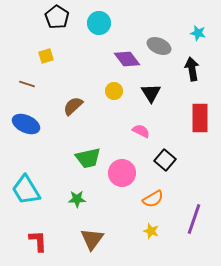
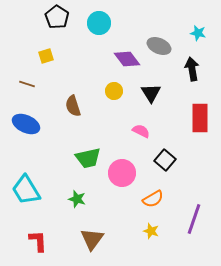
brown semicircle: rotated 65 degrees counterclockwise
green star: rotated 18 degrees clockwise
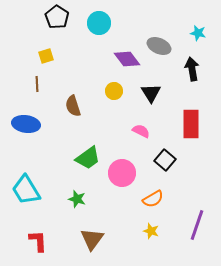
brown line: moved 10 px right; rotated 70 degrees clockwise
red rectangle: moved 9 px left, 6 px down
blue ellipse: rotated 16 degrees counterclockwise
green trapezoid: rotated 24 degrees counterclockwise
purple line: moved 3 px right, 6 px down
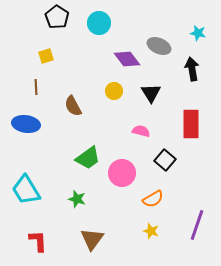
brown line: moved 1 px left, 3 px down
brown semicircle: rotated 10 degrees counterclockwise
pink semicircle: rotated 12 degrees counterclockwise
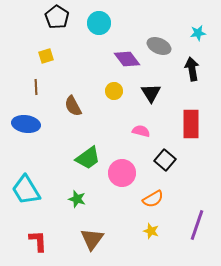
cyan star: rotated 21 degrees counterclockwise
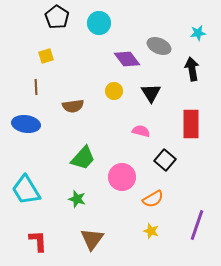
brown semicircle: rotated 70 degrees counterclockwise
green trapezoid: moved 5 px left; rotated 12 degrees counterclockwise
pink circle: moved 4 px down
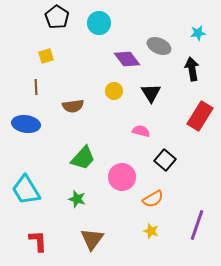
red rectangle: moved 9 px right, 8 px up; rotated 32 degrees clockwise
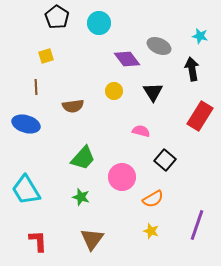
cyan star: moved 2 px right, 3 px down; rotated 21 degrees clockwise
black triangle: moved 2 px right, 1 px up
blue ellipse: rotated 8 degrees clockwise
green star: moved 4 px right, 2 px up
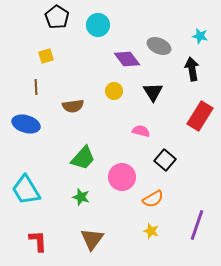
cyan circle: moved 1 px left, 2 px down
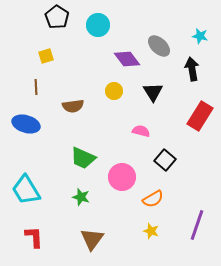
gray ellipse: rotated 20 degrees clockwise
green trapezoid: rotated 72 degrees clockwise
red L-shape: moved 4 px left, 4 px up
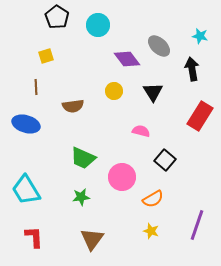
green star: rotated 24 degrees counterclockwise
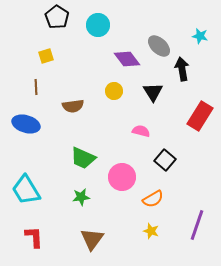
black arrow: moved 10 px left
